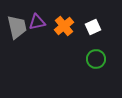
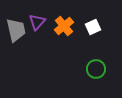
purple triangle: rotated 36 degrees counterclockwise
gray trapezoid: moved 1 px left, 3 px down
green circle: moved 10 px down
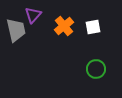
purple triangle: moved 4 px left, 7 px up
white square: rotated 14 degrees clockwise
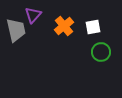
green circle: moved 5 px right, 17 px up
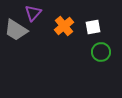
purple triangle: moved 2 px up
gray trapezoid: rotated 135 degrees clockwise
